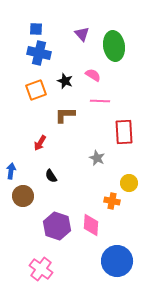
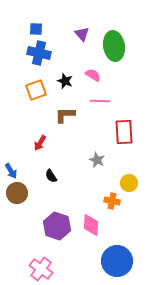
gray star: moved 2 px down
blue arrow: rotated 140 degrees clockwise
brown circle: moved 6 px left, 3 px up
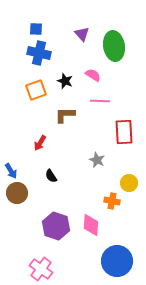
purple hexagon: moved 1 px left
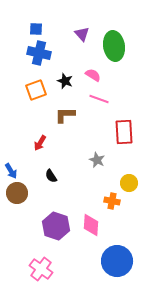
pink line: moved 1 px left, 2 px up; rotated 18 degrees clockwise
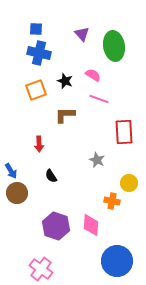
red arrow: moved 1 px left, 1 px down; rotated 35 degrees counterclockwise
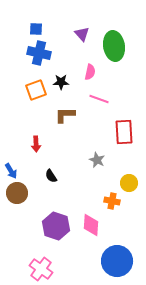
pink semicircle: moved 3 px left, 3 px up; rotated 70 degrees clockwise
black star: moved 4 px left, 1 px down; rotated 21 degrees counterclockwise
red arrow: moved 3 px left
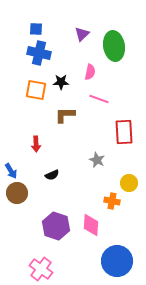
purple triangle: rotated 28 degrees clockwise
orange square: rotated 30 degrees clockwise
black semicircle: moved 1 px right, 1 px up; rotated 80 degrees counterclockwise
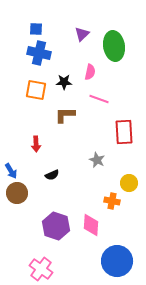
black star: moved 3 px right
